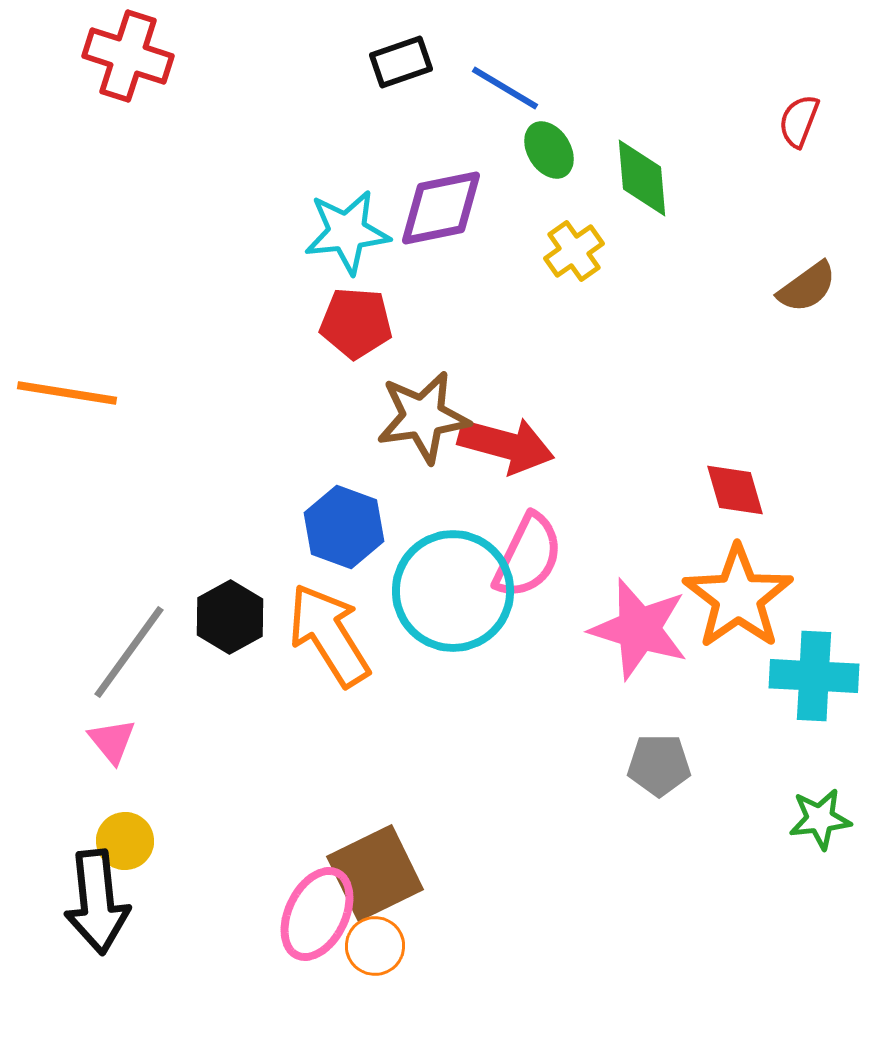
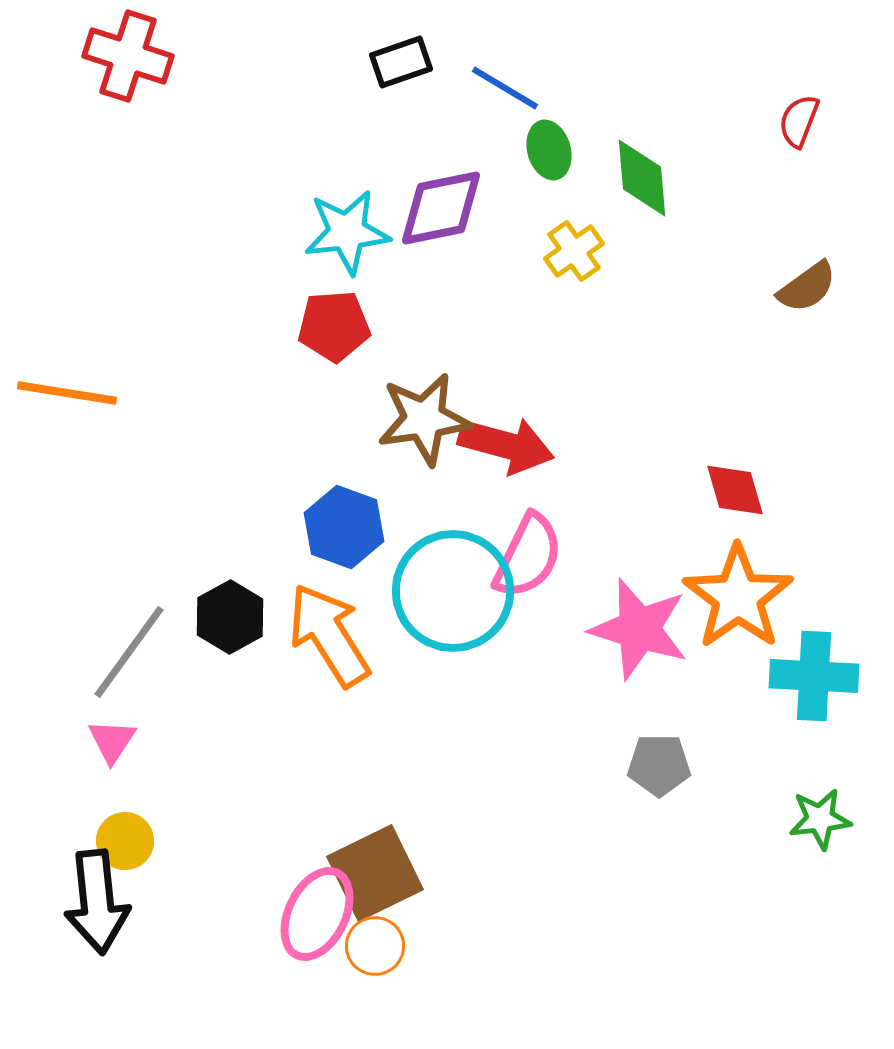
green ellipse: rotated 16 degrees clockwise
red pentagon: moved 22 px left, 3 px down; rotated 8 degrees counterclockwise
brown star: moved 1 px right, 2 px down
pink triangle: rotated 12 degrees clockwise
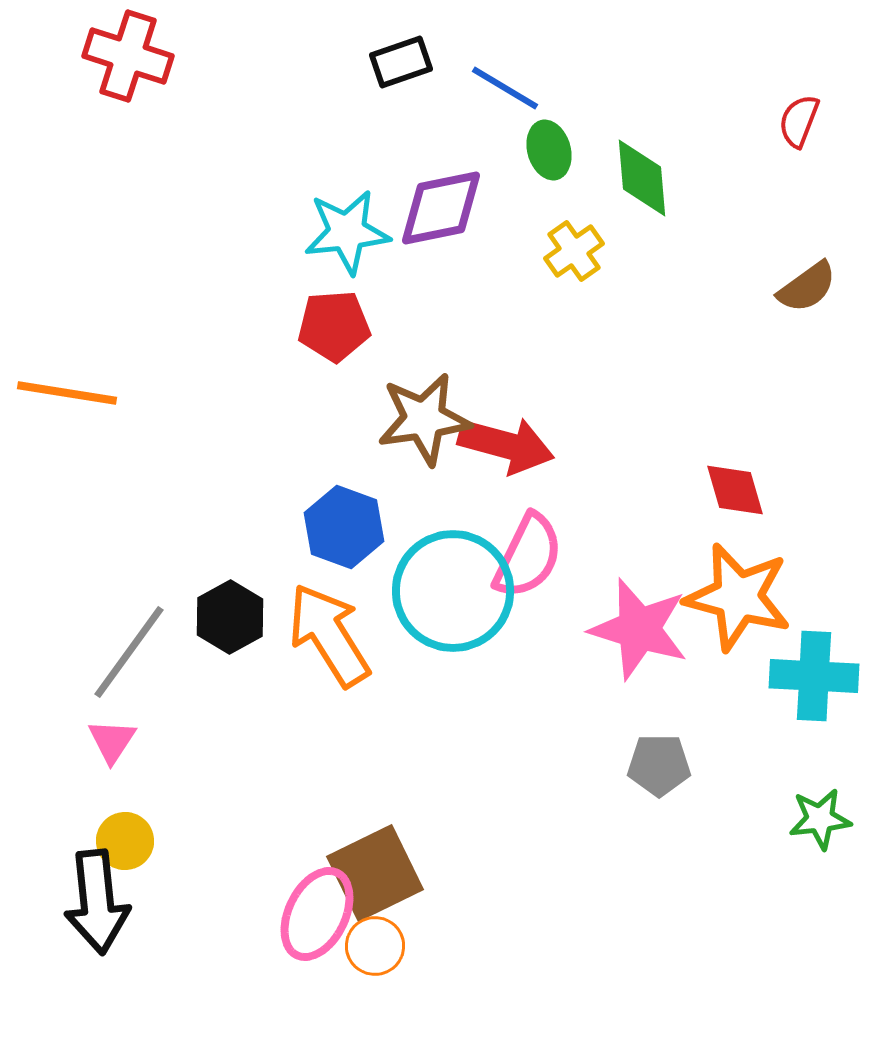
orange star: rotated 22 degrees counterclockwise
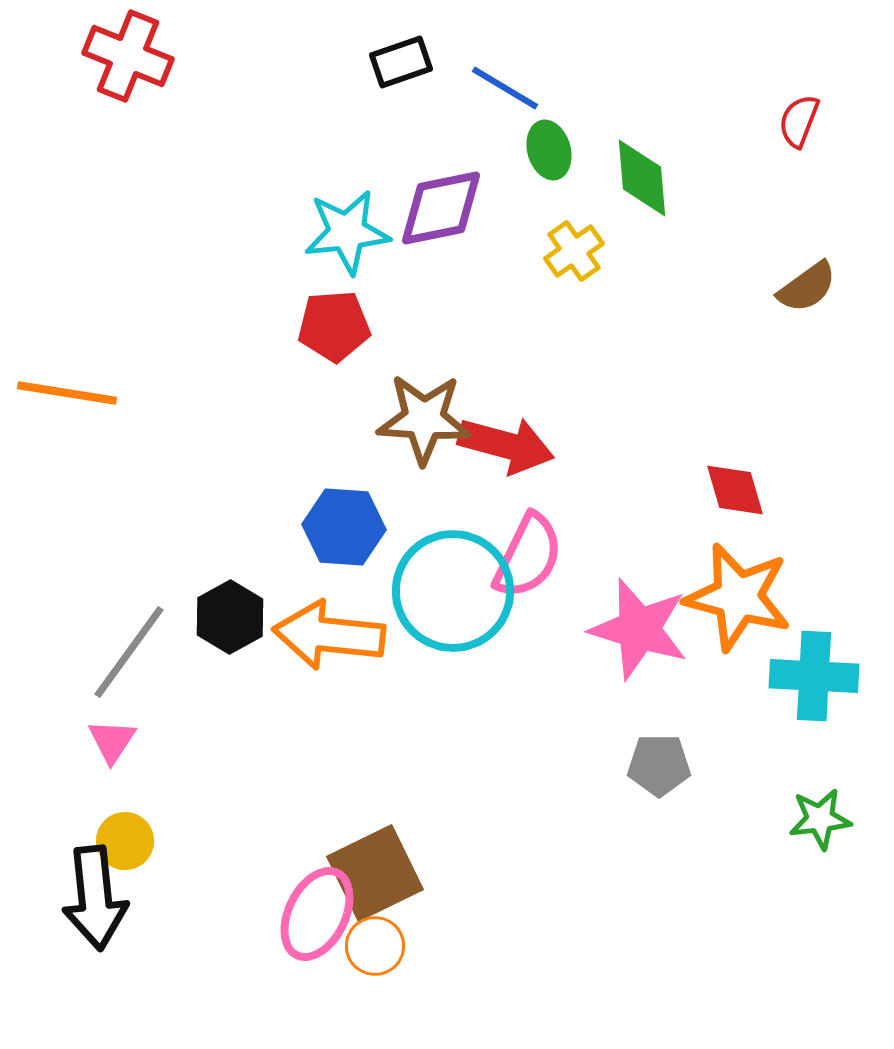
red cross: rotated 4 degrees clockwise
brown star: rotated 12 degrees clockwise
blue hexagon: rotated 16 degrees counterclockwise
orange arrow: rotated 52 degrees counterclockwise
black arrow: moved 2 px left, 4 px up
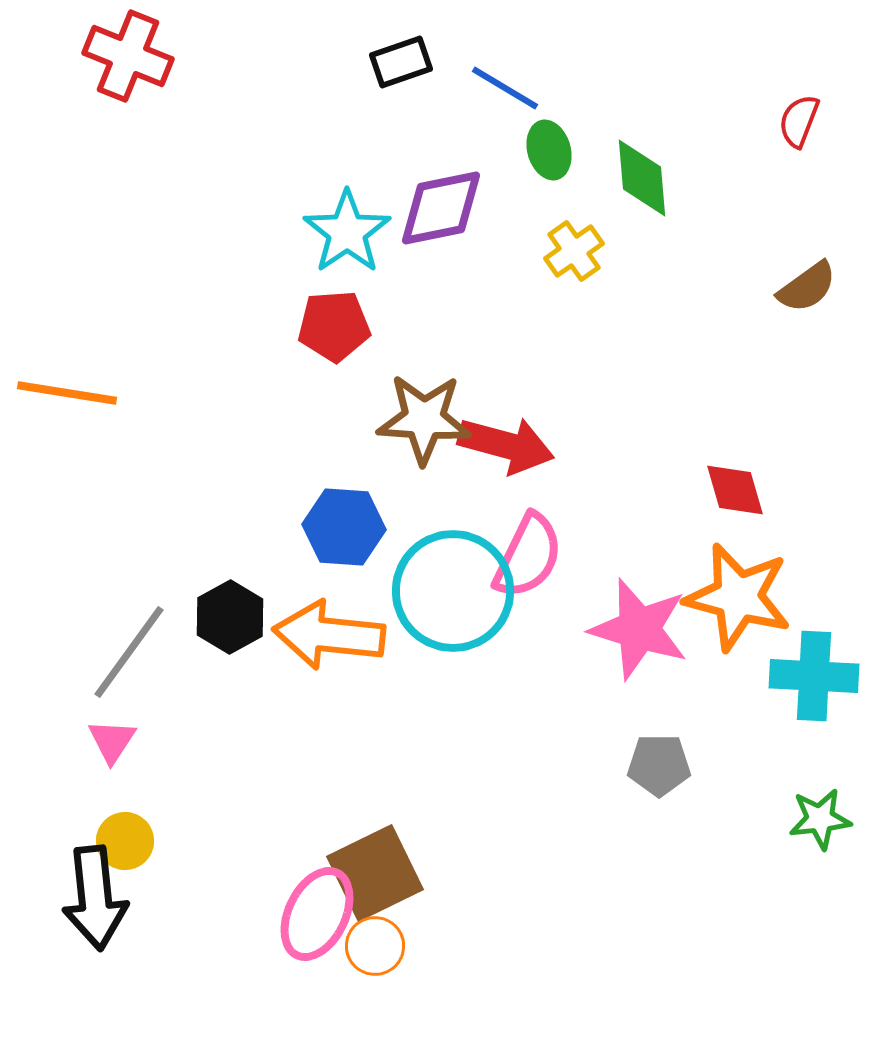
cyan star: rotated 28 degrees counterclockwise
